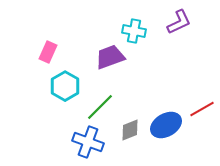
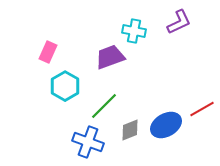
green line: moved 4 px right, 1 px up
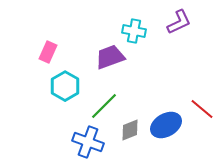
red line: rotated 70 degrees clockwise
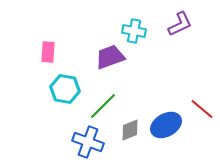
purple L-shape: moved 1 px right, 2 px down
pink rectangle: rotated 20 degrees counterclockwise
cyan hexagon: moved 3 px down; rotated 20 degrees counterclockwise
green line: moved 1 px left
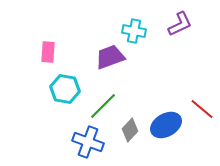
gray diamond: rotated 25 degrees counterclockwise
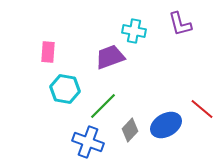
purple L-shape: rotated 100 degrees clockwise
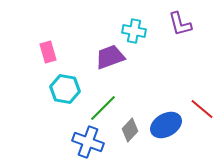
pink rectangle: rotated 20 degrees counterclockwise
green line: moved 2 px down
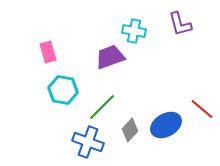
cyan hexagon: moved 2 px left, 1 px down
green line: moved 1 px left, 1 px up
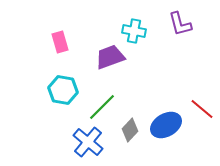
pink rectangle: moved 12 px right, 10 px up
blue cross: rotated 20 degrees clockwise
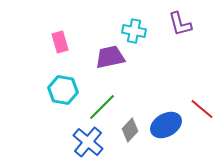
purple trapezoid: rotated 8 degrees clockwise
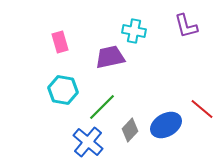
purple L-shape: moved 6 px right, 2 px down
